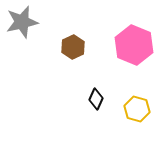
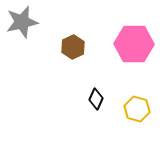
pink hexagon: moved 1 px up; rotated 21 degrees counterclockwise
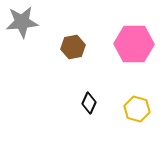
gray star: rotated 8 degrees clockwise
brown hexagon: rotated 15 degrees clockwise
black diamond: moved 7 px left, 4 px down
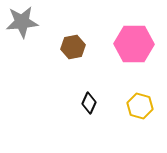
yellow hexagon: moved 3 px right, 3 px up
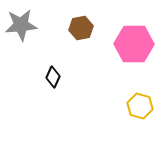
gray star: moved 1 px left, 3 px down
brown hexagon: moved 8 px right, 19 px up
black diamond: moved 36 px left, 26 px up
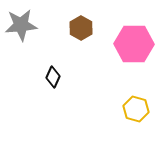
brown hexagon: rotated 20 degrees counterclockwise
yellow hexagon: moved 4 px left, 3 px down
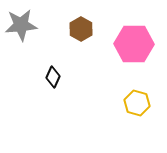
brown hexagon: moved 1 px down
yellow hexagon: moved 1 px right, 6 px up
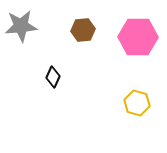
gray star: moved 1 px down
brown hexagon: moved 2 px right, 1 px down; rotated 25 degrees clockwise
pink hexagon: moved 4 px right, 7 px up
